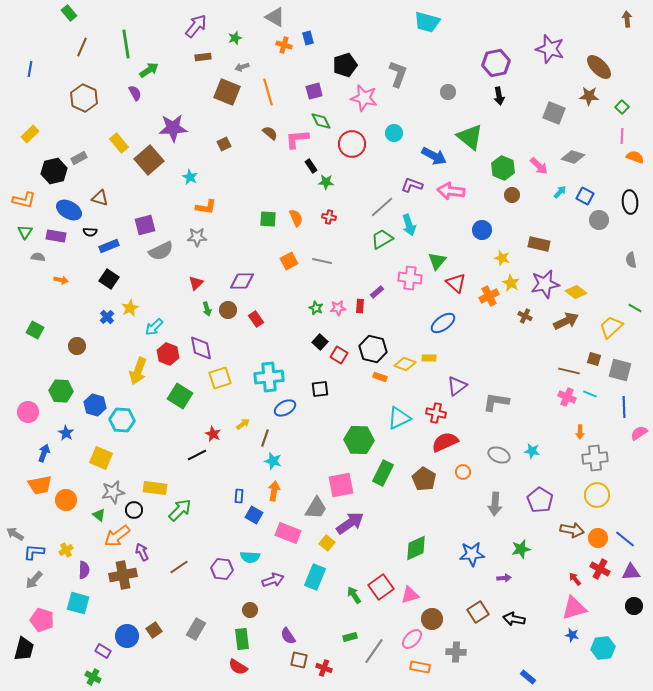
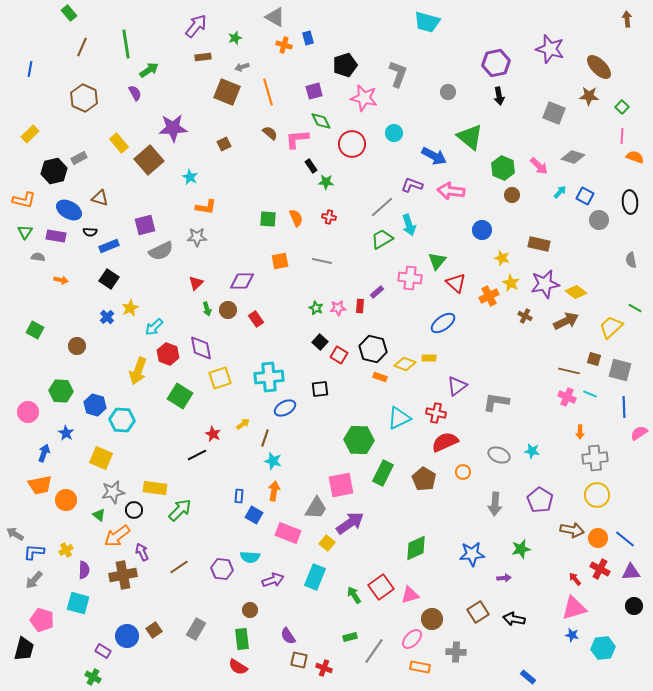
orange square at (289, 261): moved 9 px left; rotated 18 degrees clockwise
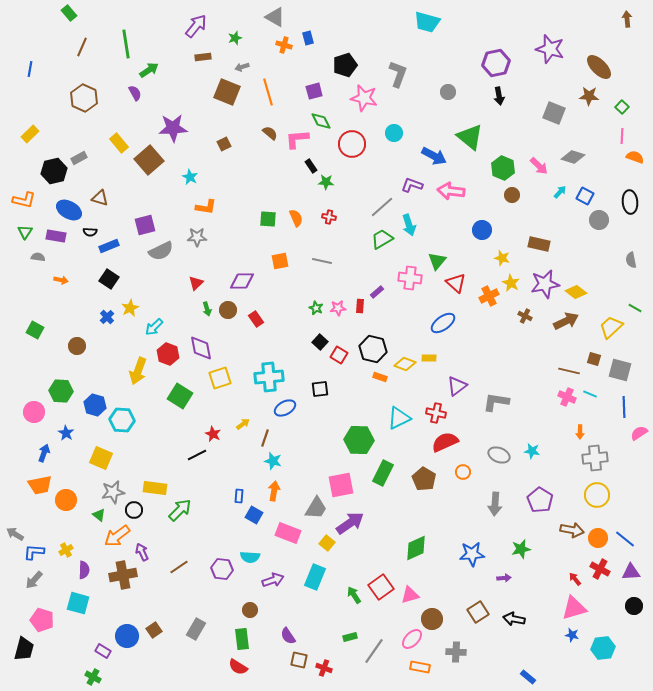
pink circle at (28, 412): moved 6 px right
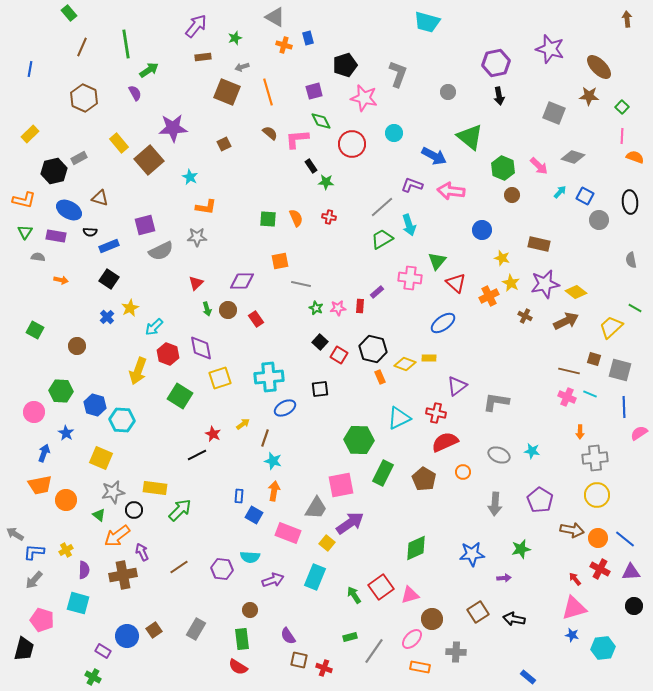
gray line at (322, 261): moved 21 px left, 23 px down
orange rectangle at (380, 377): rotated 48 degrees clockwise
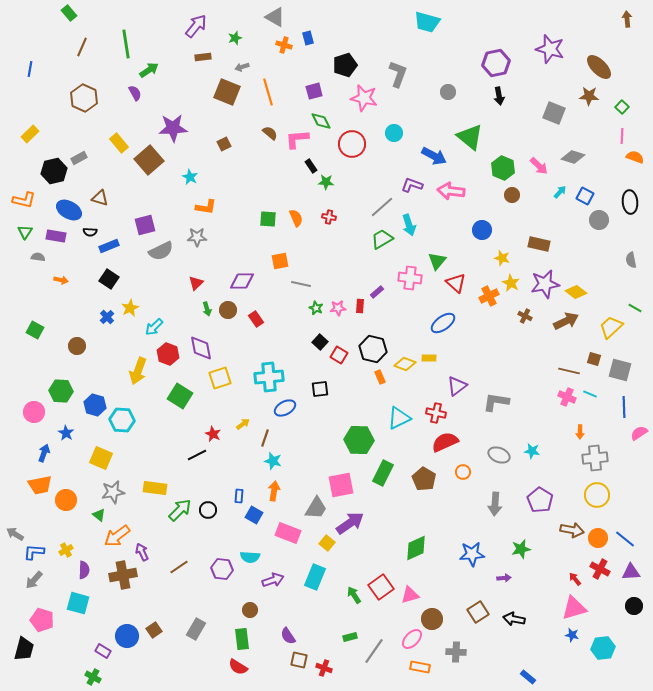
black circle at (134, 510): moved 74 px right
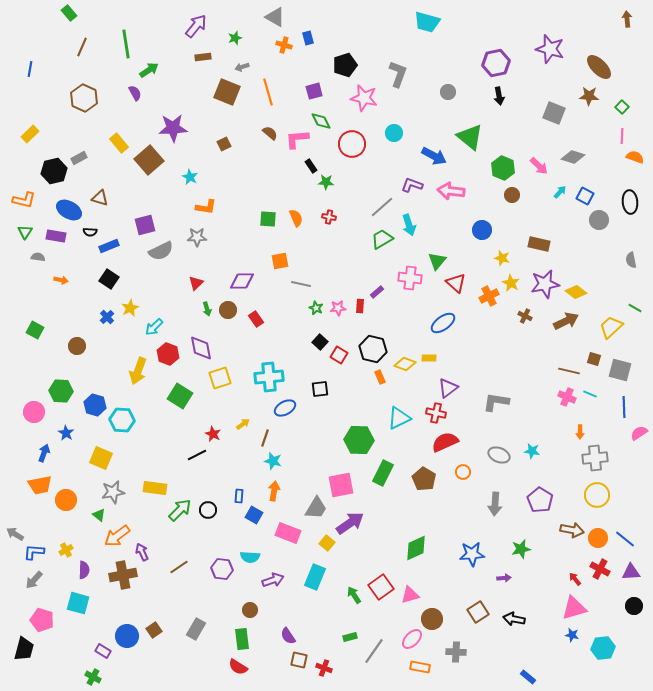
purple triangle at (457, 386): moved 9 px left, 2 px down
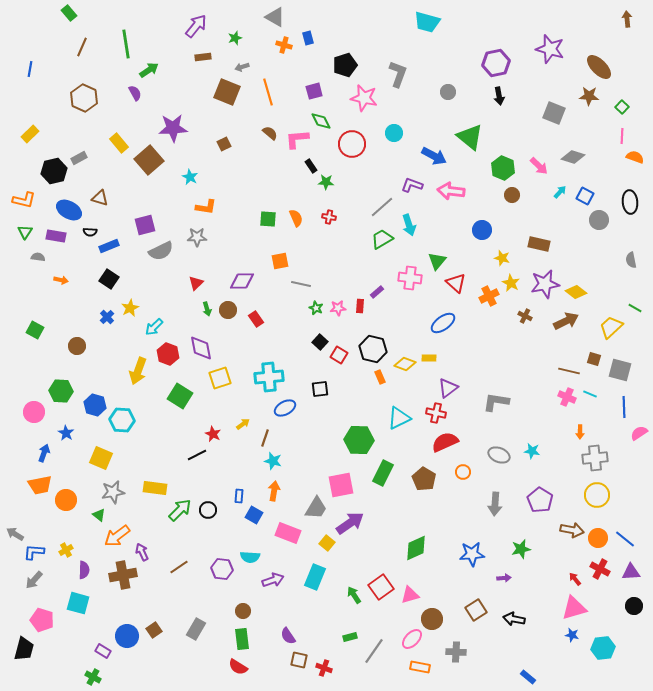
brown circle at (250, 610): moved 7 px left, 1 px down
brown square at (478, 612): moved 2 px left, 2 px up
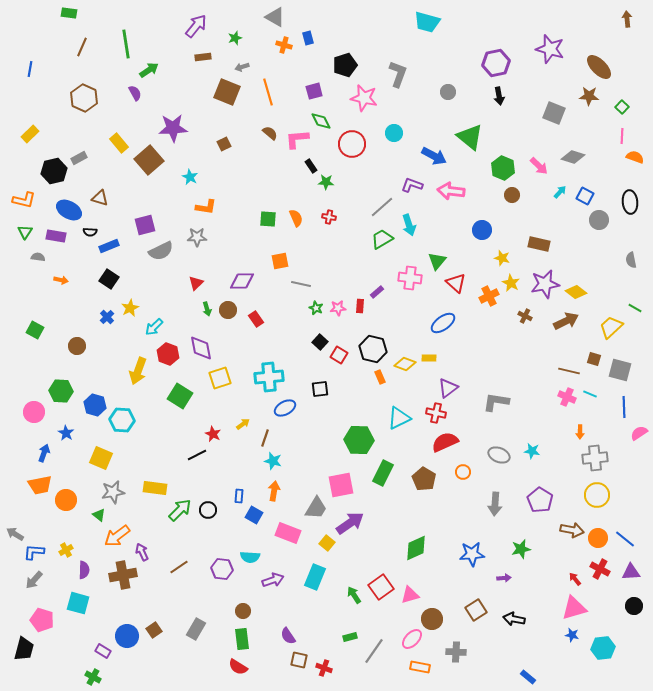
green rectangle at (69, 13): rotated 42 degrees counterclockwise
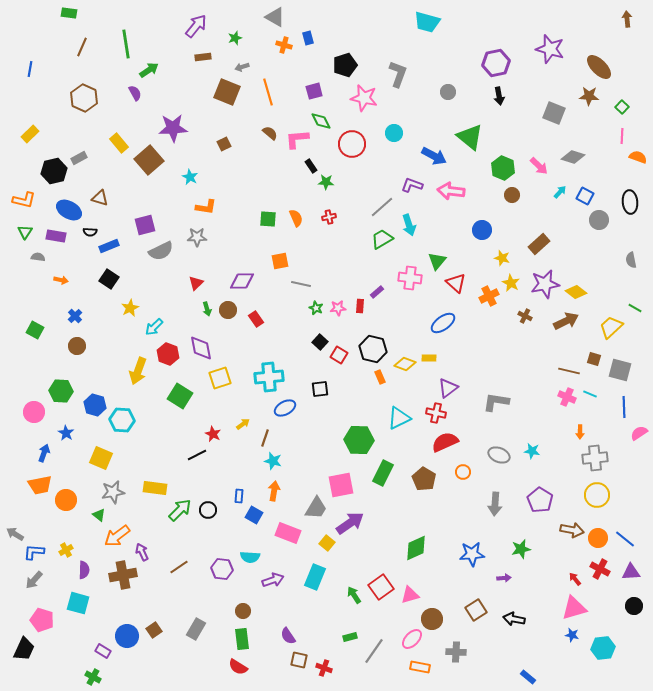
orange semicircle at (635, 157): moved 3 px right
red cross at (329, 217): rotated 24 degrees counterclockwise
brown rectangle at (539, 244): rotated 55 degrees counterclockwise
blue cross at (107, 317): moved 32 px left, 1 px up
black trapezoid at (24, 649): rotated 10 degrees clockwise
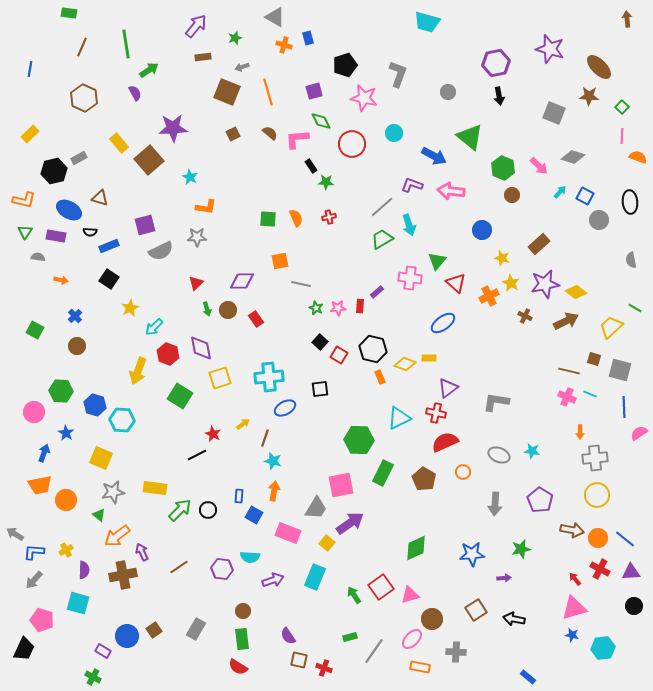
brown square at (224, 144): moved 9 px right, 10 px up
